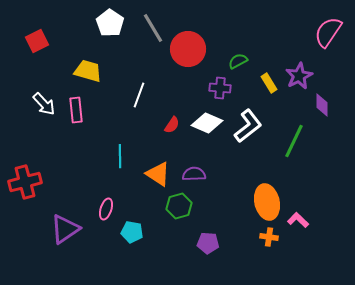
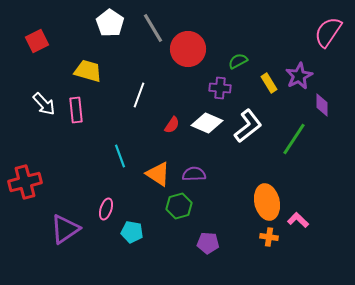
green line: moved 2 px up; rotated 8 degrees clockwise
cyan line: rotated 20 degrees counterclockwise
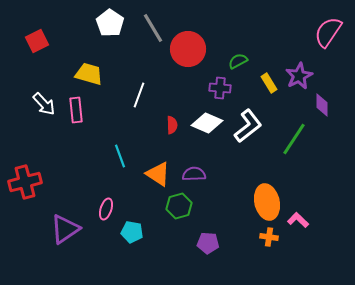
yellow trapezoid: moved 1 px right, 3 px down
red semicircle: rotated 36 degrees counterclockwise
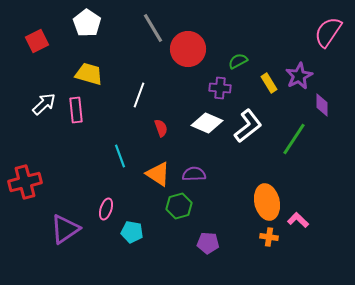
white pentagon: moved 23 px left
white arrow: rotated 90 degrees counterclockwise
red semicircle: moved 11 px left, 3 px down; rotated 18 degrees counterclockwise
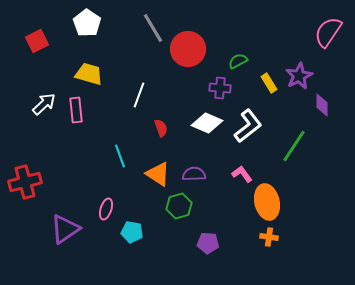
green line: moved 7 px down
pink L-shape: moved 56 px left, 46 px up; rotated 10 degrees clockwise
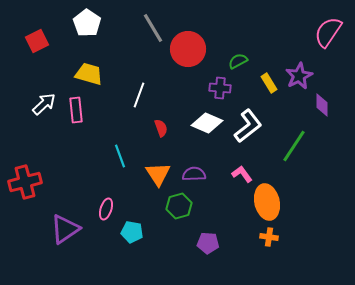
orange triangle: rotated 24 degrees clockwise
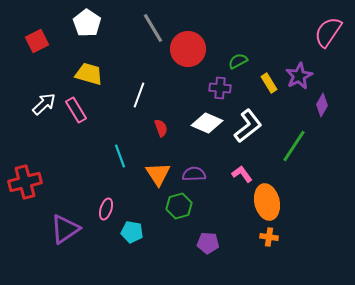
purple diamond: rotated 30 degrees clockwise
pink rectangle: rotated 25 degrees counterclockwise
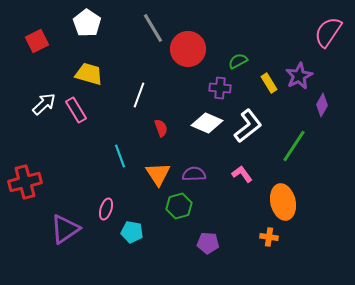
orange ellipse: moved 16 px right
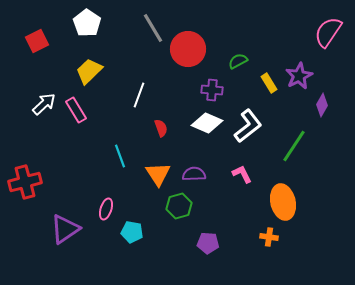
yellow trapezoid: moved 3 px up; rotated 60 degrees counterclockwise
purple cross: moved 8 px left, 2 px down
pink L-shape: rotated 10 degrees clockwise
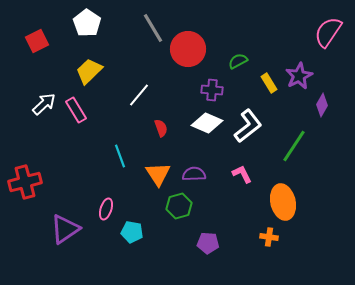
white line: rotated 20 degrees clockwise
